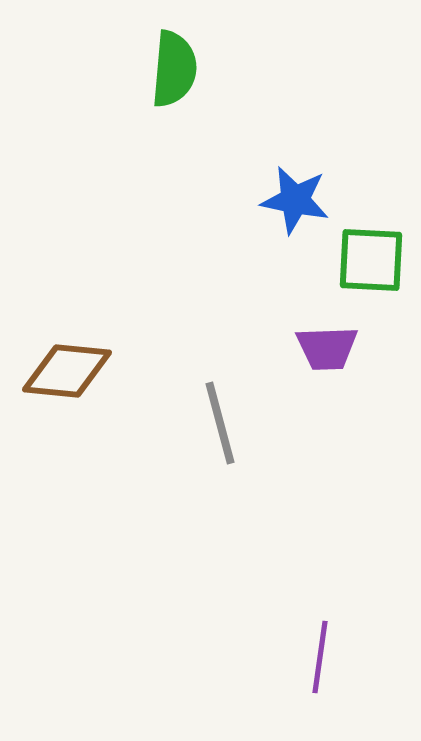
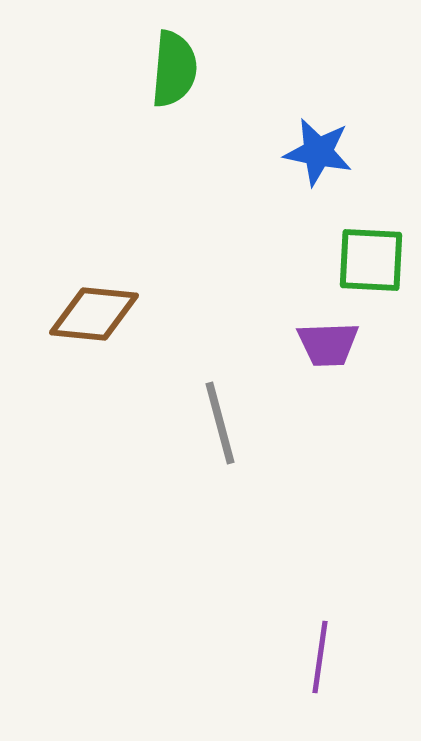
blue star: moved 23 px right, 48 px up
purple trapezoid: moved 1 px right, 4 px up
brown diamond: moved 27 px right, 57 px up
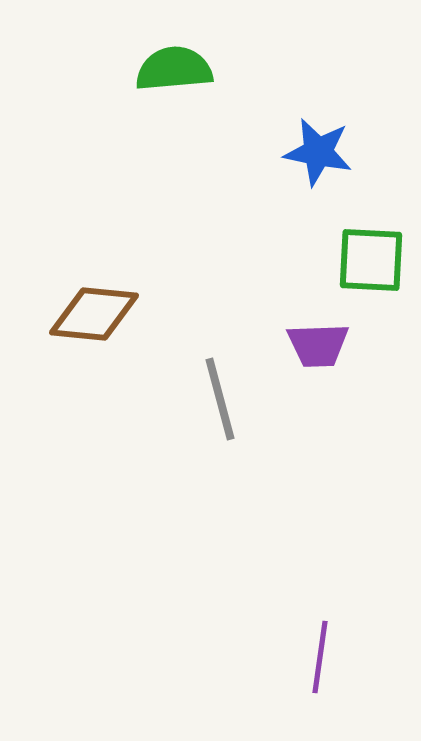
green semicircle: rotated 100 degrees counterclockwise
purple trapezoid: moved 10 px left, 1 px down
gray line: moved 24 px up
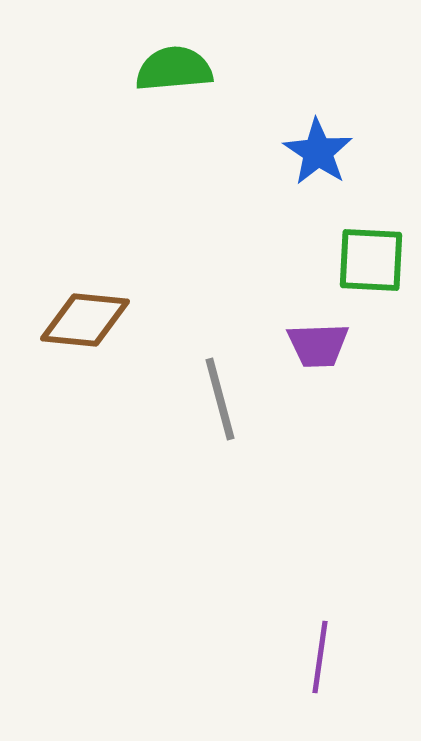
blue star: rotated 22 degrees clockwise
brown diamond: moved 9 px left, 6 px down
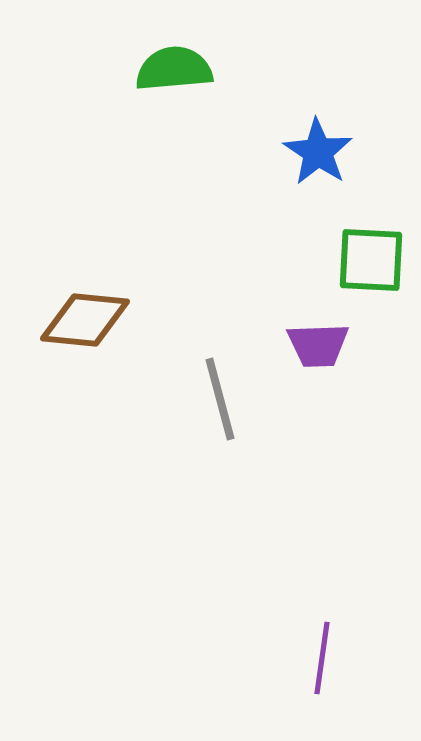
purple line: moved 2 px right, 1 px down
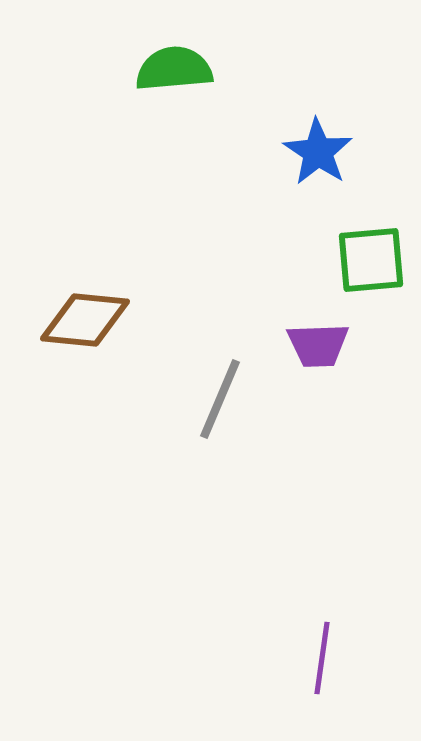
green square: rotated 8 degrees counterclockwise
gray line: rotated 38 degrees clockwise
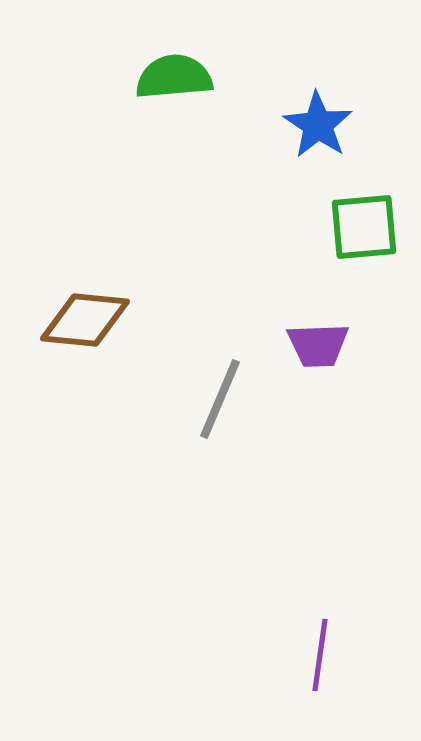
green semicircle: moved 8 px down
blue star: moved 27 px up
green square: moved 7 px left, 33 px up
purple line: moved 2 px left, 3 px up
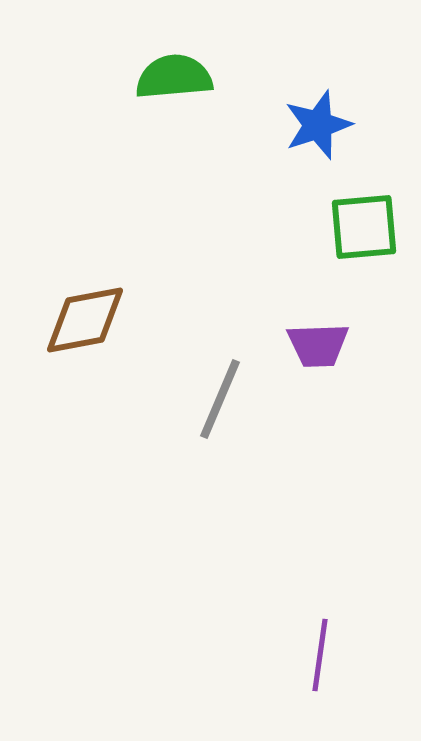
blue star: rotated 20 degrees clockwise
brown diamond: rotated 16 degrees counterclockwise
